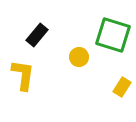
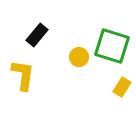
green square: moved 1 px left, 11 px down
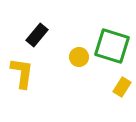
yellow L-shape: moved 1 px left, 2 px up
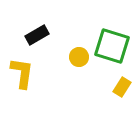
black rectangle: rotated 20 degrees clockwise
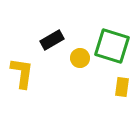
black rectangle: moved 15 px right, 5 px down
yellow circle: moved 1 px right, 1 px down
yellow rectangle: rotated 24 degrees counterclockwise
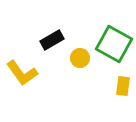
green square: moved 2 px right, 2 px up; rotated 12 degrees clockwise
yellow L-shape: rotated 136 degrees clockwise
yellow rectangle: moved 1 px right, 1 px up
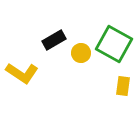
black rectangle: moved 2 px right
yellow circle: moved 1 px right, 5 px up
yellow L-shape: rotated 20 degrees counterclockwise
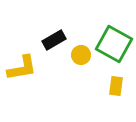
yellow circle: moved 2 px down
yellow L-shape: moved 5 px up; rotated 44 degrees counterclockwise
yellow rectangle: moved 7 px left
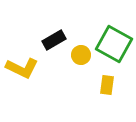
yellow L-shape: rotated 36 degrees clockwise
yellow rectangle: moved 9 px left, 1 px up
